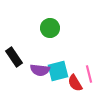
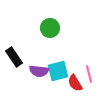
purple semicircle: moved 1 px left, 1 px down
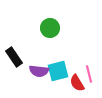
red semicircle: moved 2 px right
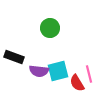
black rectangle: rotated 36 degrees counterclockwise
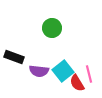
green circle: moved 2 px right
cyan square: moved 5 px right; rotated 25 degrees counterclockwise
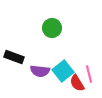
purple semicircle: moved 1 px right
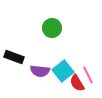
pink line: moved 1 px left, 1 px down; rotated 12 degrees counterclockwise
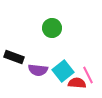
purple semicircle: moved 2 px left, 1 px up
red semicircle: rotated 126 degrees clockwise
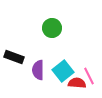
purple semicircle: rotated 84 degrees clockwise
pink line: moved 1 px right, 1 px down
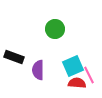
green circle: moved 3 px right, 1 px down
cyan square: moved 10 px right, 5 px up; rotated 15 degrees clockwise
pink line: moved 1 px up
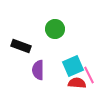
black rectangle: moved 7 px right, 11 px up
